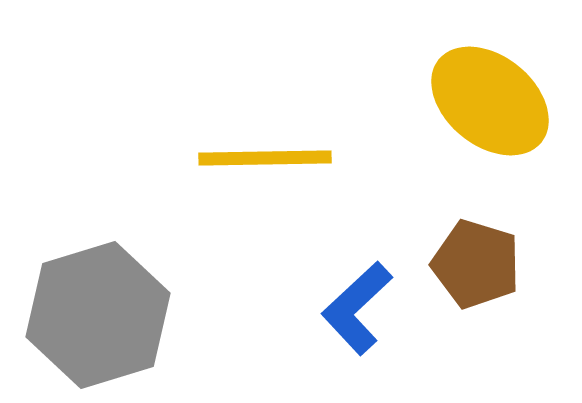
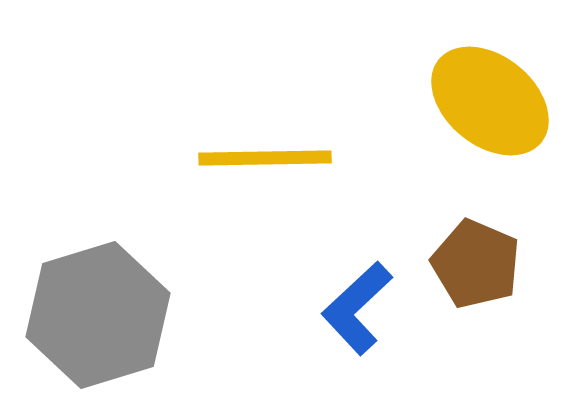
brown pentagon: rotated 6 degrees clockwise
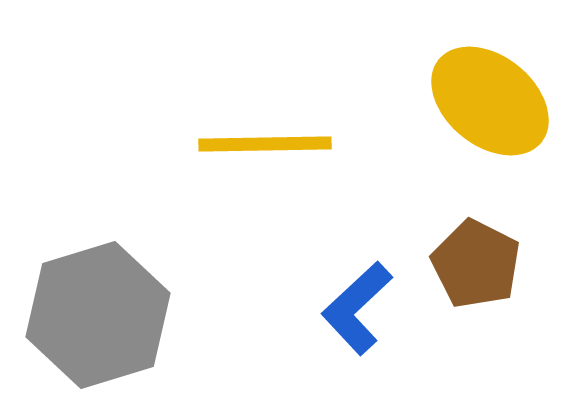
yellow line: moved 14 px up
brown pentagon: rotated 4 degrees clockwise
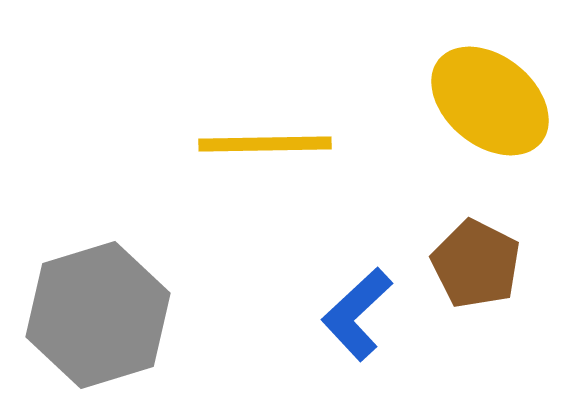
blue L-shape: moved 6 px down
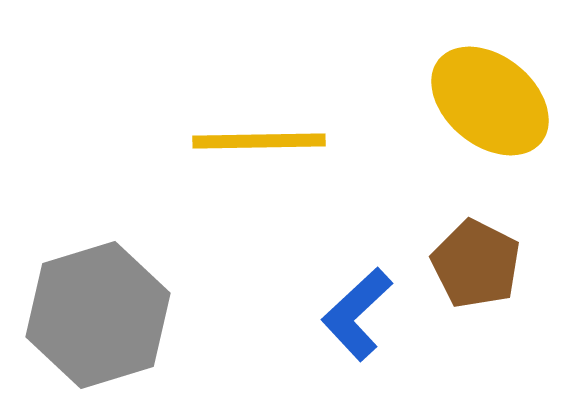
yellow line: moved 6 px left, 3 px up
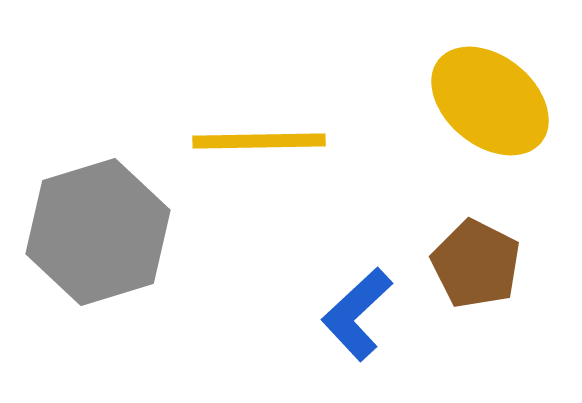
gray hexagon: moved 83 px up
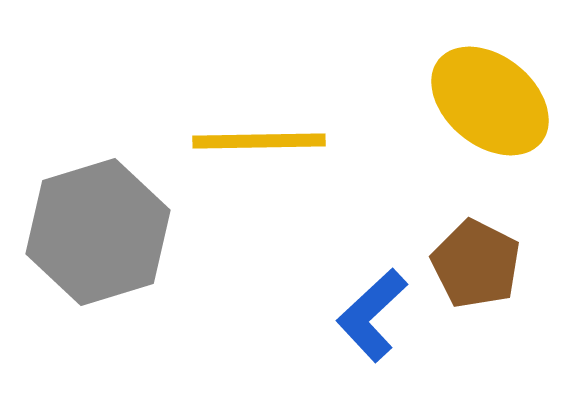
blue L-shape: moved 15 px right, 1 px down
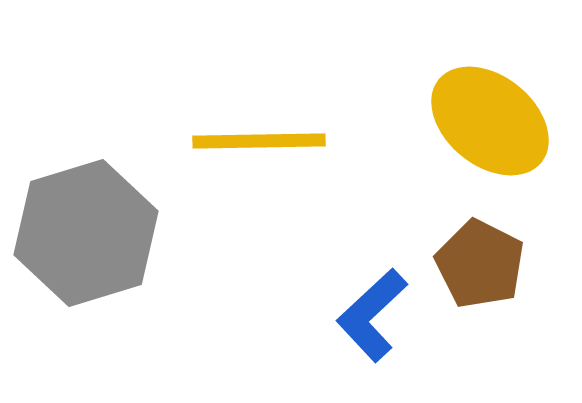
yellow ellipse: moved 20 px down
gray hexagon: moved 12 px left, 1 px down
brown pentagon: moved 4 px right
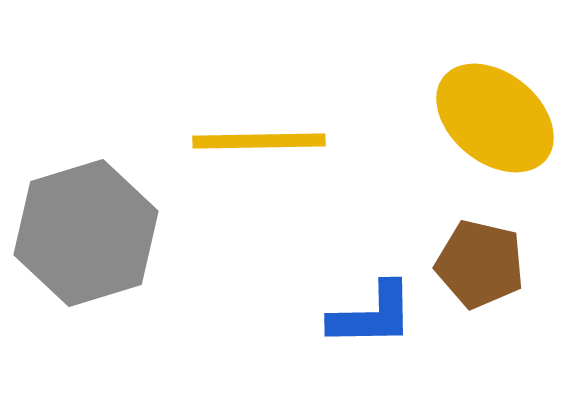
yellow ellipse: moved 5 px right, 3 px up
brown pentagon: rotated 14 degrees counterclockwise
blue L-shape: rotated 138 degrees counterclockwise
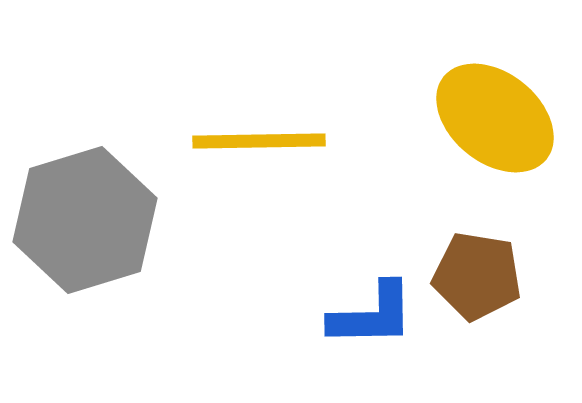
gray hexagon: moved 1 px left, 13 px up
brown pentagon: moved 3 px left, 12 px down; rotated 4 degrees counterclockwise
